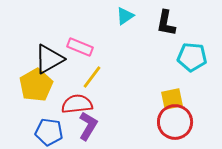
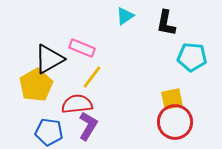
pink rectangle: moved 2 px right, 1 px down
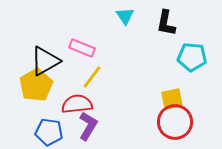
cyan triangle: rotated 30 degrees counterclockwise
black triangle: moved 4 px left, 2 px down
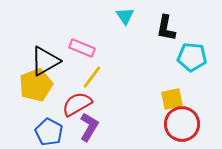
black L-shape: moved 5 px down
yellow pentagon: rotated 8 degrees clockwise
red semicircle: rotated 24 degrees counterclockwise
red circle: moved 7 px right, 2 px down
purple L-shape: moved 1 px right, 1 px down
blue pentagon: rotated 20 degrees clockwise
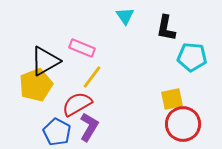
red circle: moved 1 px right
blue pentagon: moved 8 px right
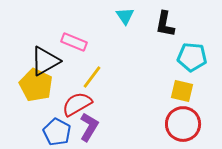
black L-shape: moved 1 px left, 4 px up
pink rectangle: moved 8 px left, 6 px up
yellow pentagon: rotated 24 degrees counterclockwise
yellow square: moved 10 px right, 8 px up; rotated 25 degrees clockwise
